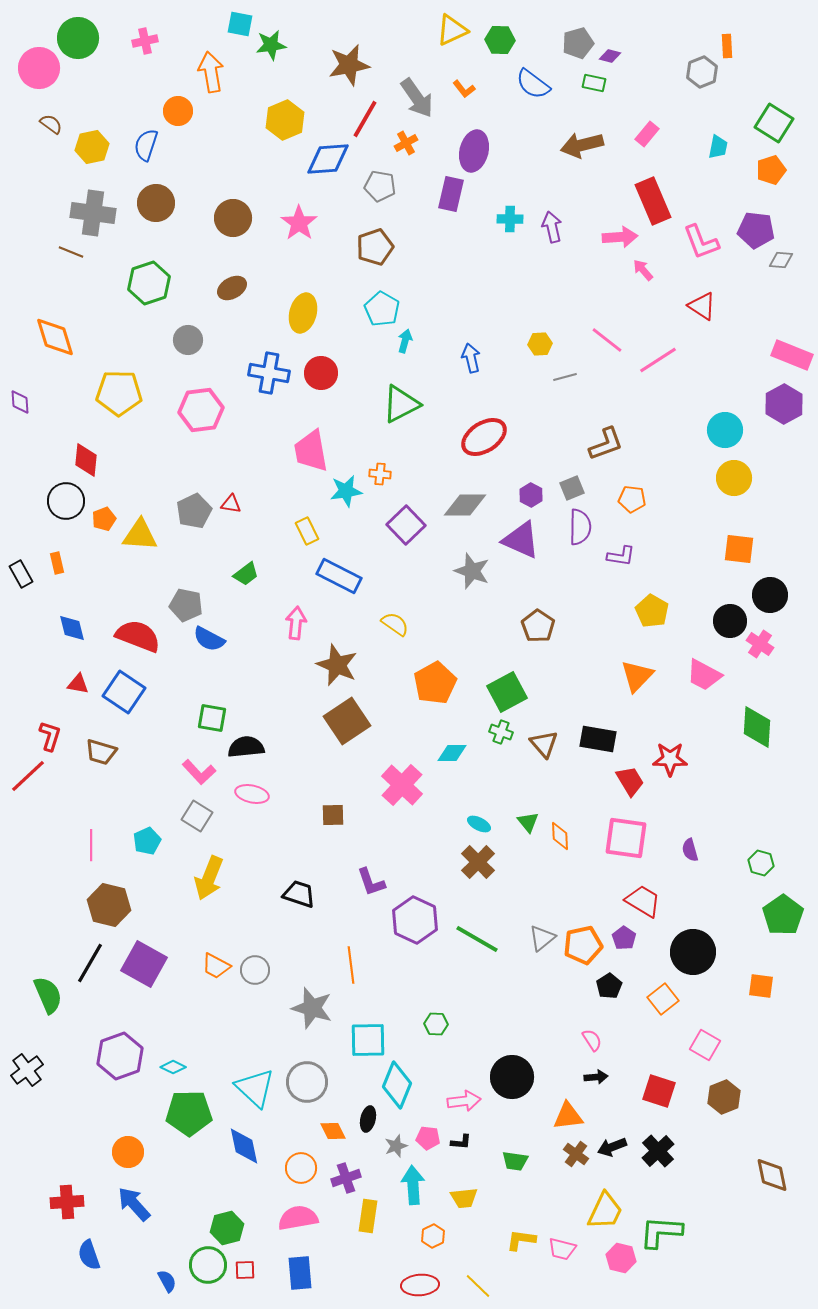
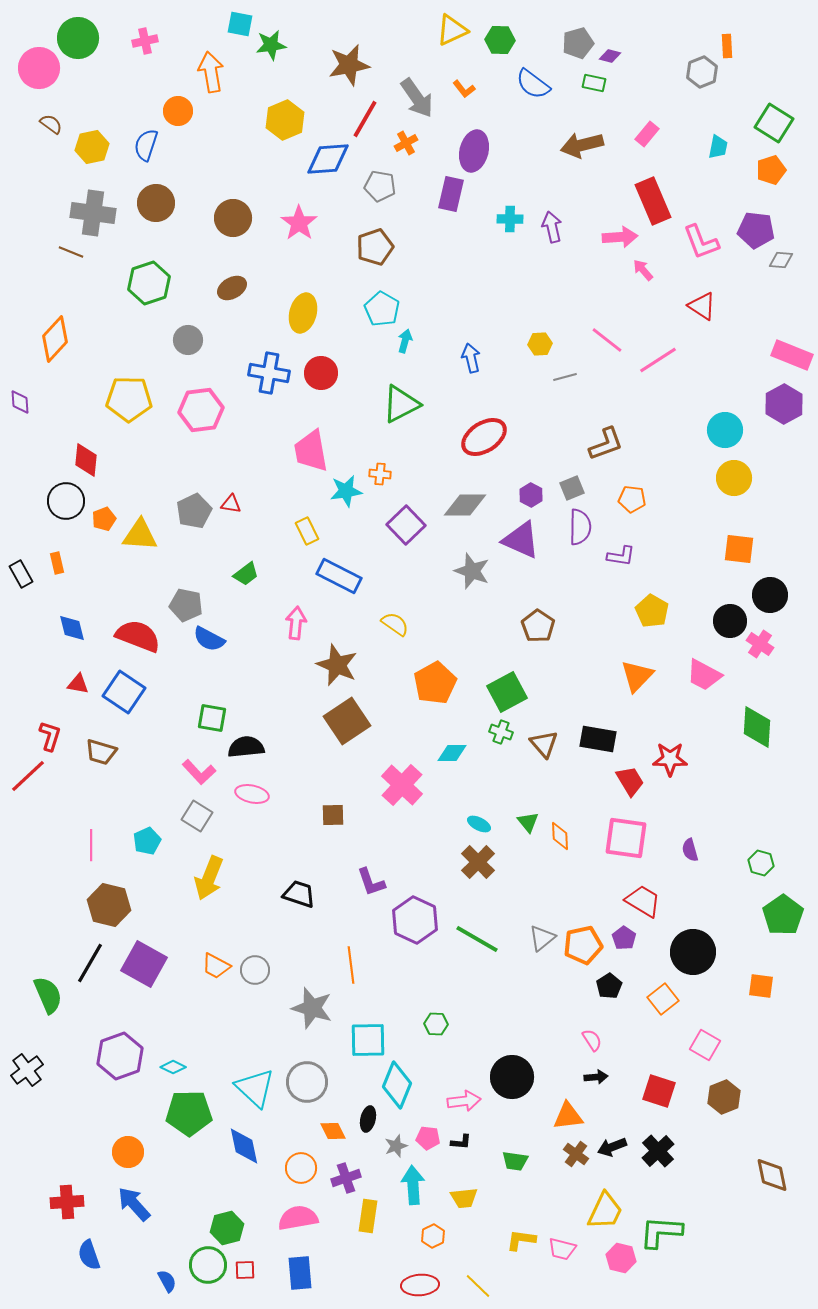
orange diamond at (55, 337): moved 2 px down; rotated 60 degrees clockwise
yellow pentagon at (119, 393): moved 10 px right, 6 px down
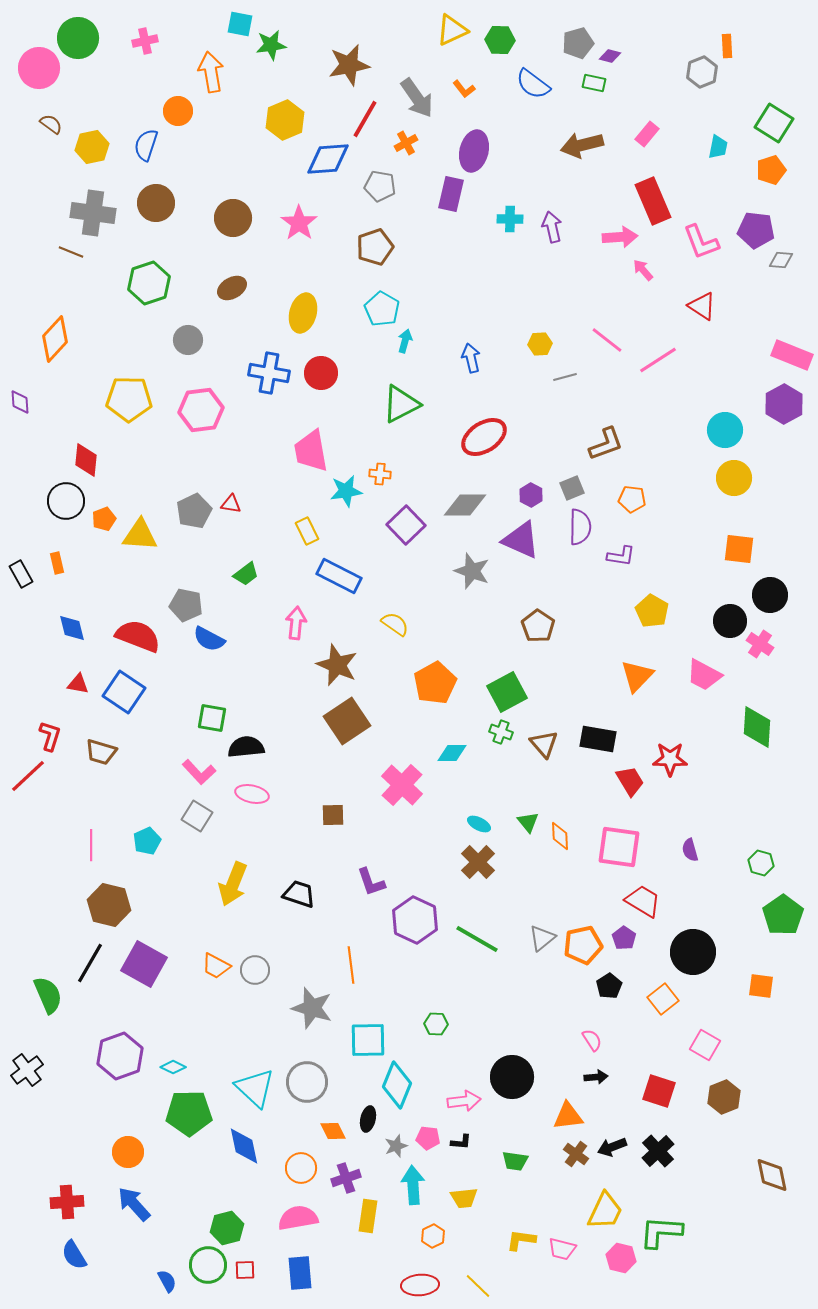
pink square at (626, 838): moved 7 px left, 9 px down
yellow arrow at (209, 878): moved 24 px right, 6 px down
blue semicircle at (89, 1255): moved 15 px left; rotated 12 degrees counterclockwise
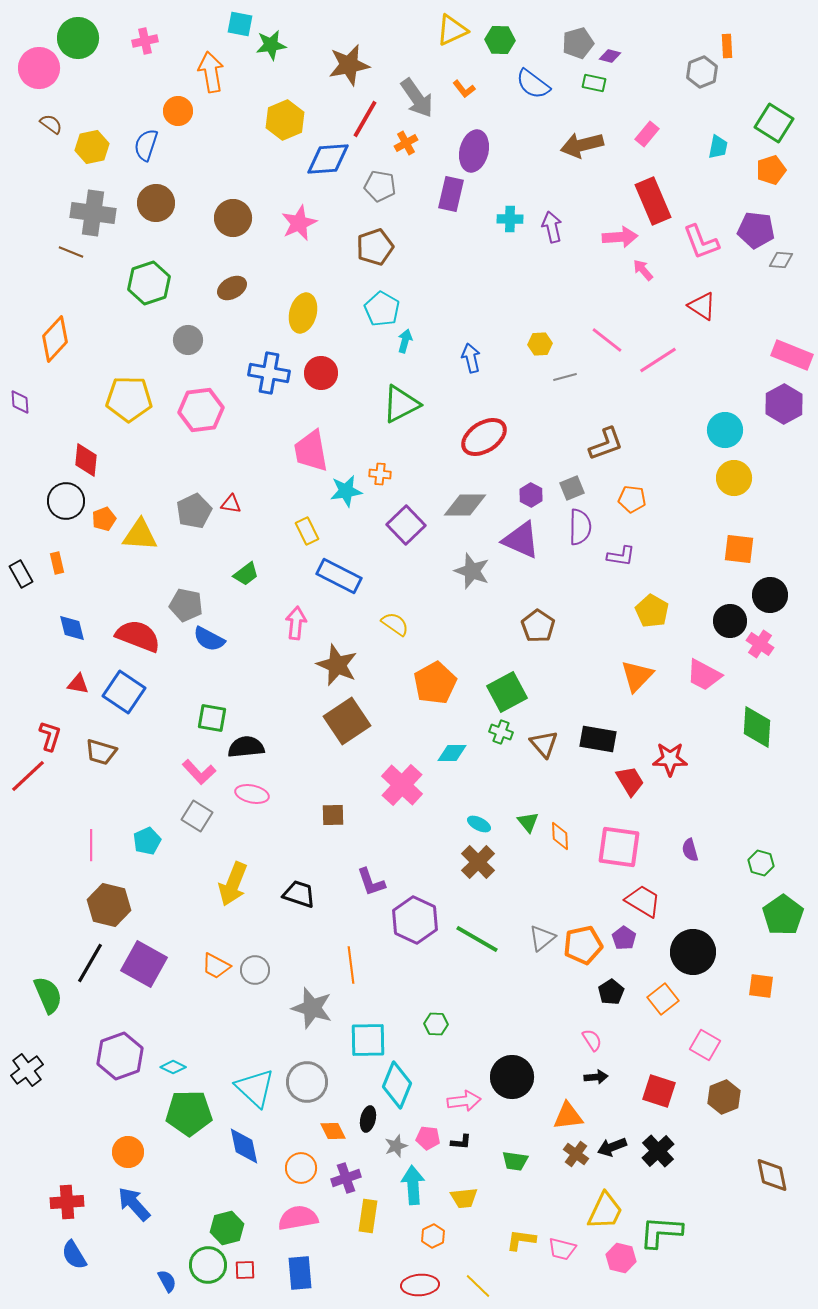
pink star at (299, 223): rotated 12 degrees clockwise
black pentagon at (609, 986): moved 2 px right, 6 px down
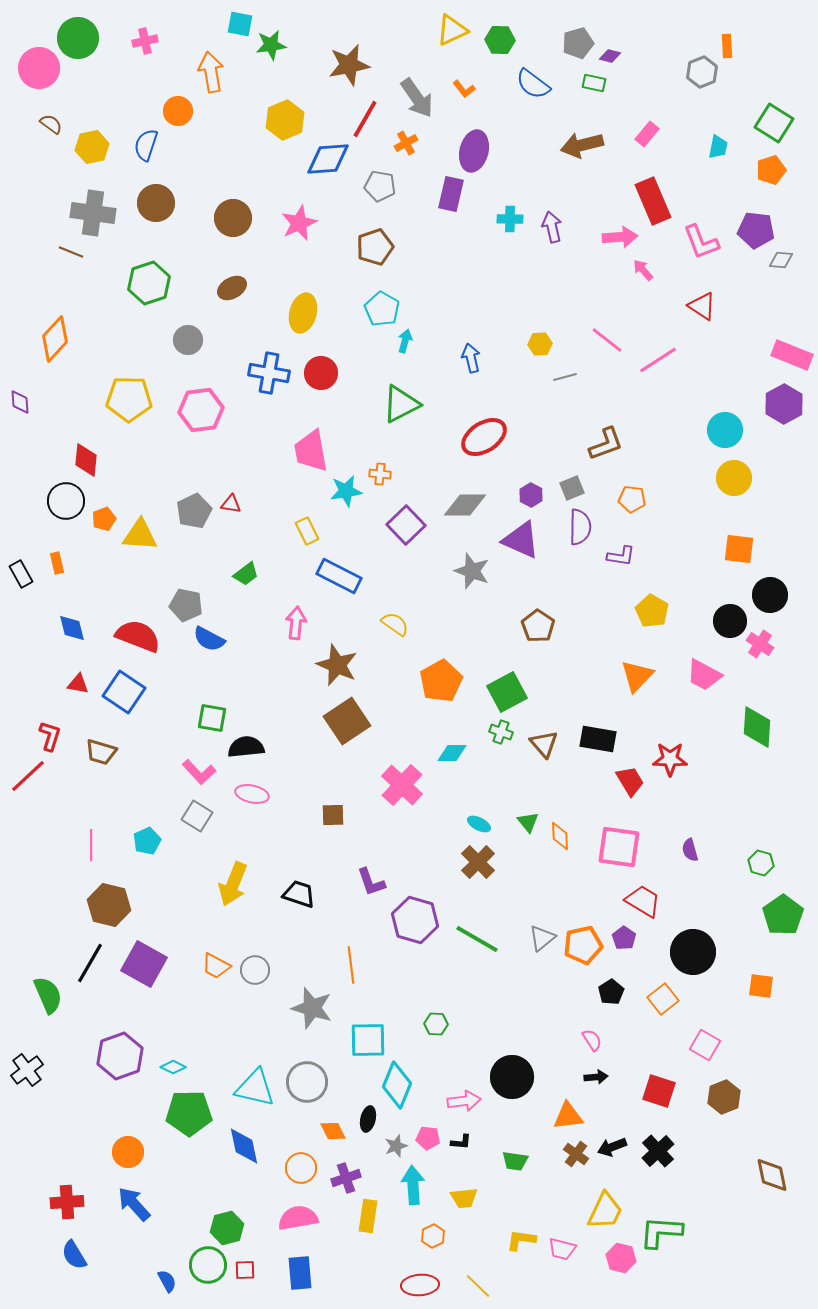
orange pentagon at (435, 683): moved 6 px right, 2 px up
purple hexagon at (415, 920): rotated 9 degrees counterclockwise
cyan triangle at (255, 1088): rotated 30 degrees counterclockwise
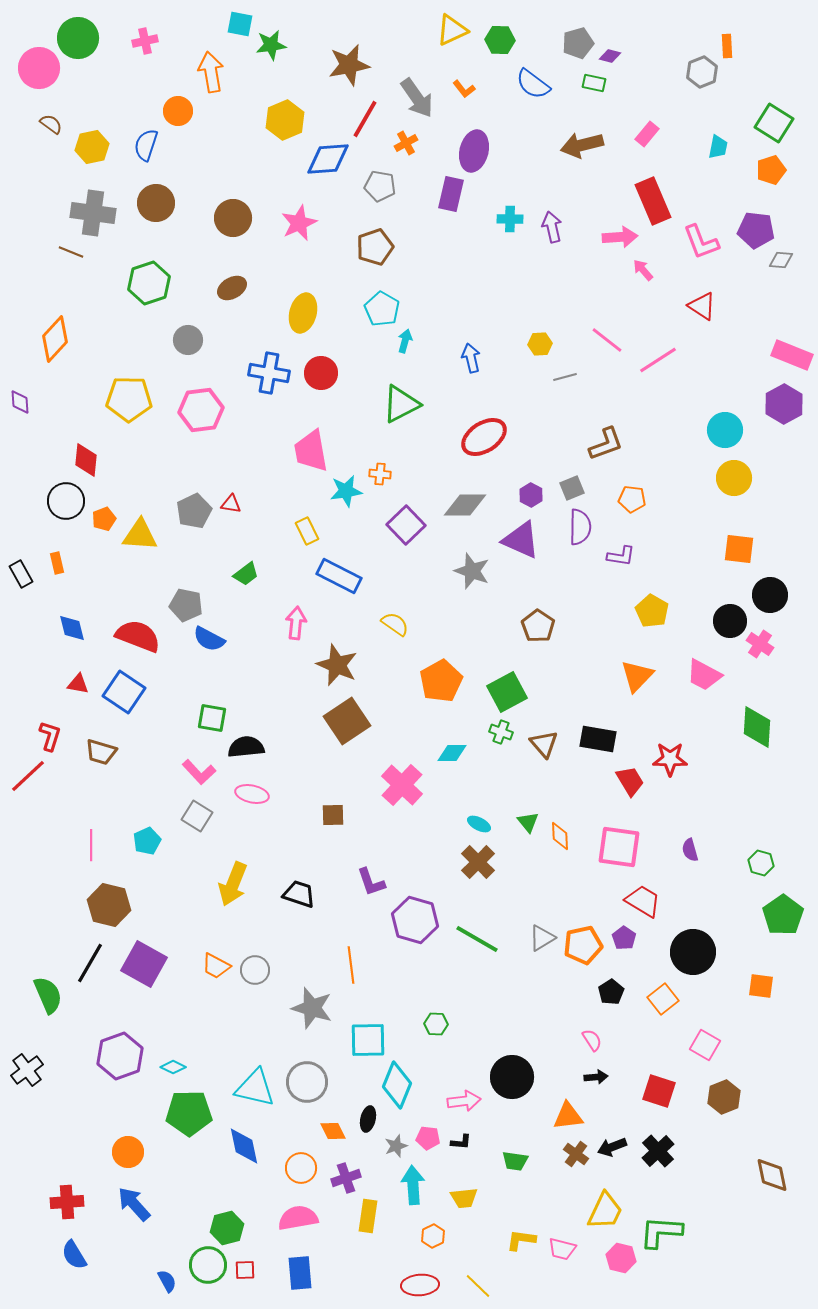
gray triangle at (542, 938): rotated 8 degrees clockwise
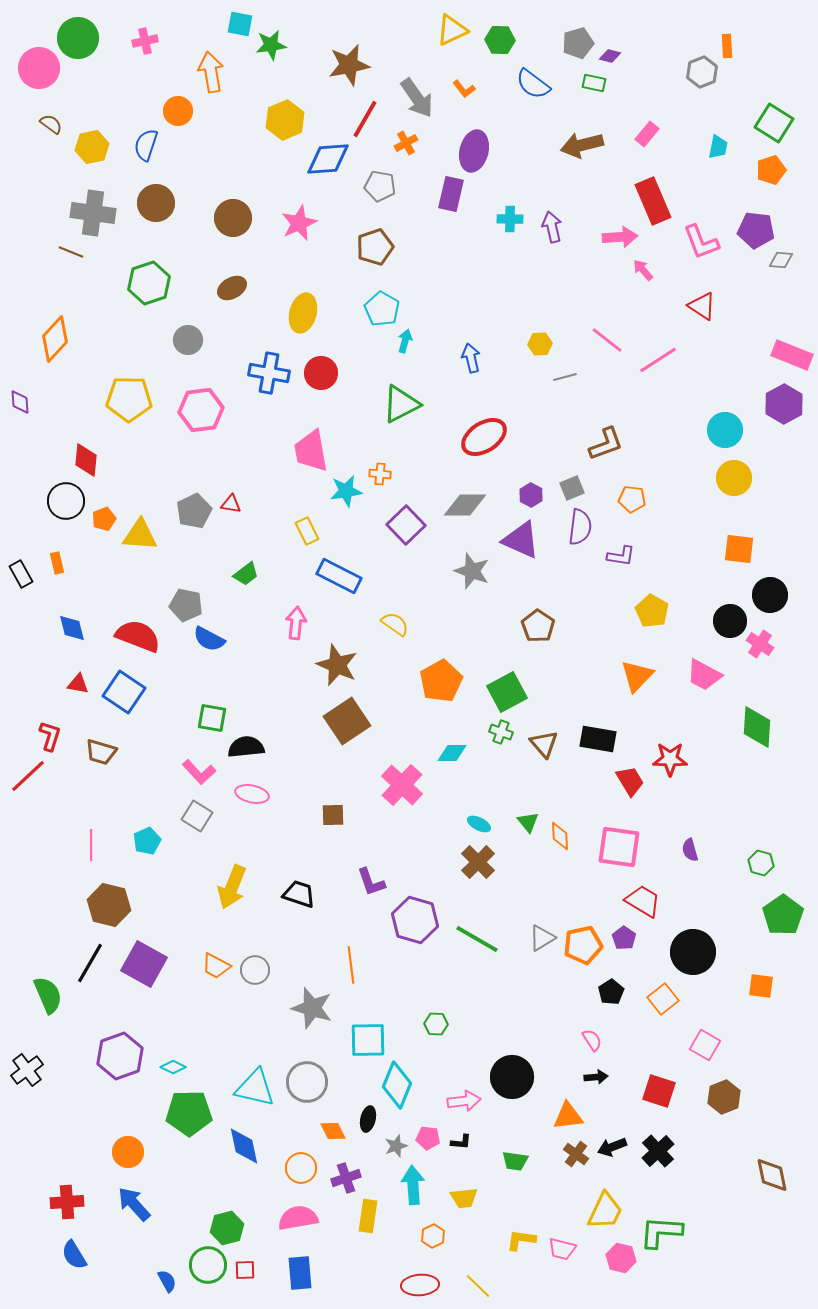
purple semicircle at (580, 527): rotated 6 degrees clockwise
yellow arrow at (233, 884): moved 1 px left, 3 px down
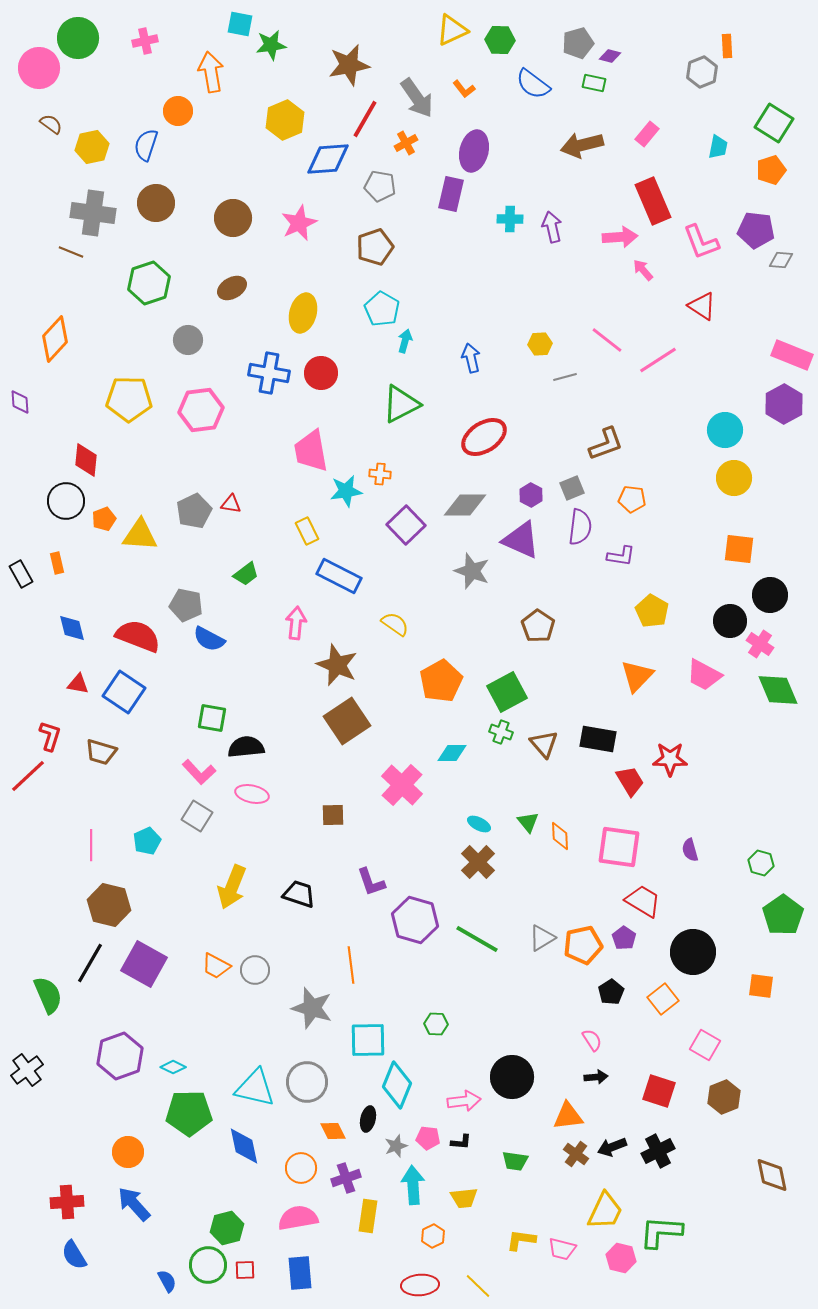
green diamond at (757, 727): moved 21 px right, 37 px up; rotated 27 degrees counterclockwise
black cross at (658, 1151): rotated 16 degrees clockwise
